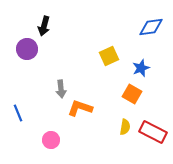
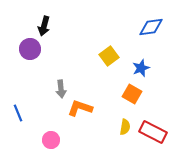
purple circle: moved 3 px right
yellow square: rotated 12 degrees counterclockwise
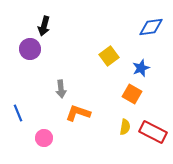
orange L-shape: moved 2 px left, 5 px down
pink circle: moved 7 px left, 2 px up
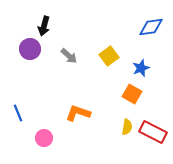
gray arrow: moved 8 px right, 33 px up; rotated 42 degrees counterclockwise
yellow semicircle: moved 2 px right
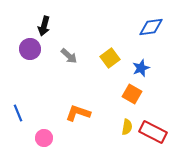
yellow square: moved 1 px right, 2 px down
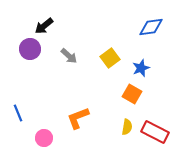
black arrow: rotated 36 degrees clockwise
orange L-shape: moved 5 px down; rotated 40 degrees counterclockwise
red rectangle: moved 2 px right
